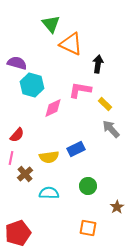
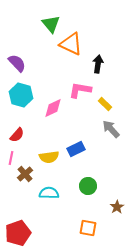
purple semicircle: rotated 30 degrees clockwise
cyan hexagon: moved 11 px left, 10 px down
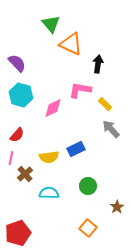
orange square: rotated 30 degrees clockwise
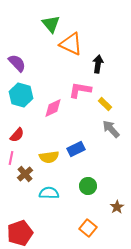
red pentagon: moved 2 px right
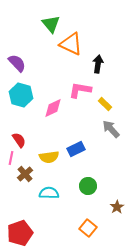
red semicircle: moved 2 px right, 5 px down; rotated 77 degrees counterclockwise
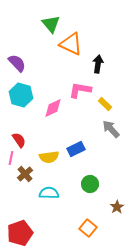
green circle: moved 2 px right, 2 px up
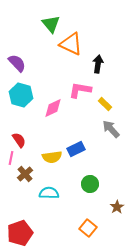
yellow semicircle: moved 3 px right
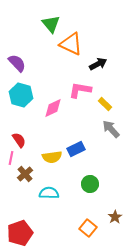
black arrow: rotated 54 degrees clockwise
brown star: moved 2 px left, 10 px down
